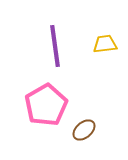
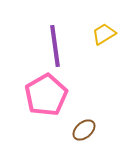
yellow trapezoid: moved 1 px left, 10 px up; rotated 25 degrees counterclockwise
pink pentagon: moved 10 px up
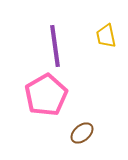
yellow trapezoid: moved 2 px right, 2 px down; rotated 70 degrees counterclockwise
brown ellipse: moved 2 px left, 3 px down
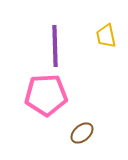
purple line: rotated 6 degrees clockwise
pink pentagon: rotated 27 degrees clockwise
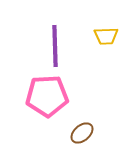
yellow trapezoid: rotated 80 degrees counterclockwise
pink pentagon: moved 1 px right, 1 px down
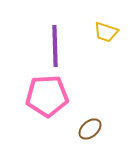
yellow trapezoid: moved 4 px up; rotated 20 degrees clockwise
brown ellipse: moved 8 px right, 4 px up
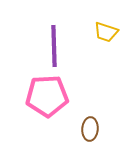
purple line: moved 1 px left
brown ellipse: rotated 45 degrees counterclockwise
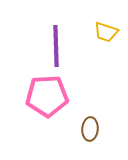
purple line: moved 2 px right
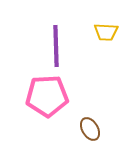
yellow trapezoid: rotated 15 degrees counterclockwise
brown ellipse: rotated 35 degrees counterclockwise
